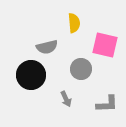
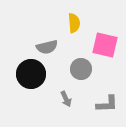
black circle: moved 1 px up
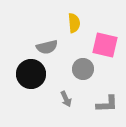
gray circle: moved 2 px right
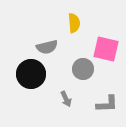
pink square: moved 1 px right, 4 px down
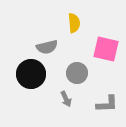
gray circle: moved 6 px left, 4 px down
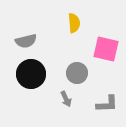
gray semicircle: moved 21 px left, 6 px up
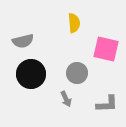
gray semicircle: moved 3 px left
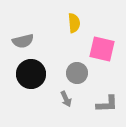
pink square: moved 4 px left
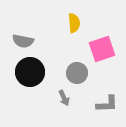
gray semicircle: rotated 25 degrees clockwise
pink square: rotated 32 degrees counterclockwise
black circle: moved 1 px left, 2 px up
gray arrow: moved 2 px left, 1 px up
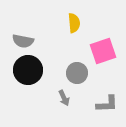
pink square: moved 1 px right, 2 px down
black circle: moved 2 px left, 2 px up
